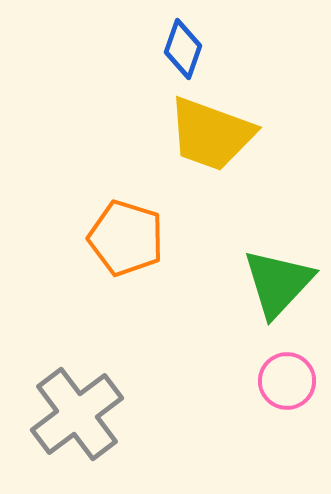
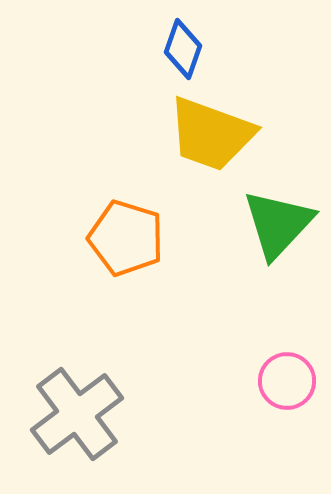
green triangle: moved 59 px up
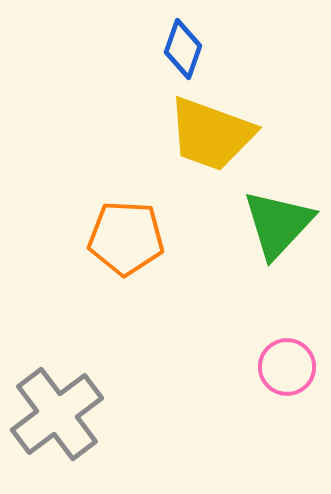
orange pentagon: rotated 14 degrees counterclockwise
pink circle: moved 14 px up
gray cross: moved 20 px left
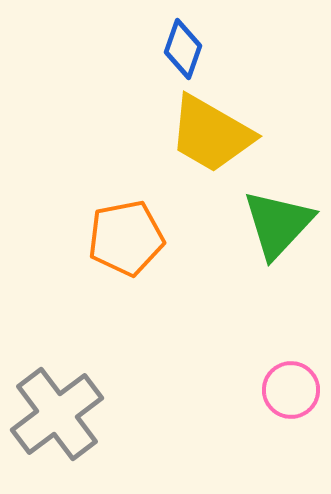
yellow trapezoid: rotated 10 degrees clockwise
orange pentagon: rotated 14 degrees counterclockwise
pink circle: moved 4 px right, 23 px down
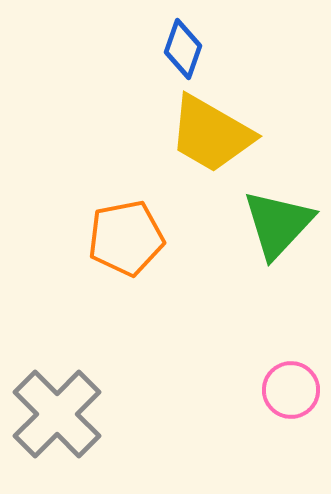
gray cross: rotated 8 degrees counterclockwise
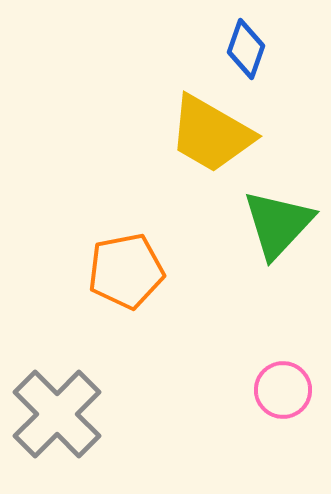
blue diamond: moved 63 px right
orange pentagon: moved 33 px down
pink circle: moved 8 px left
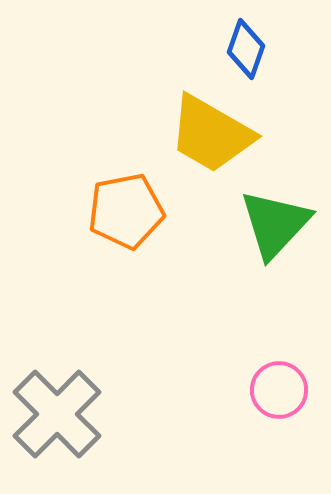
green triangle: moved 3 px left
orange pentagon: moved 60 px up
pink circle: moved 4 px left
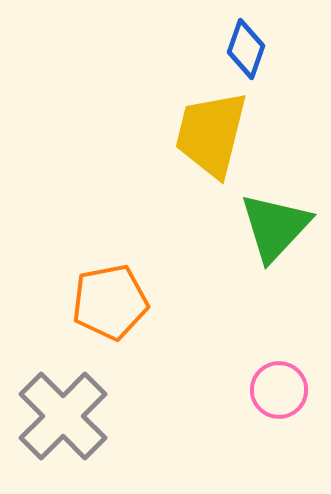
yellow trapezoid: rotated 74 degrees clockwise
orange pentagon: moved 16 px left, 91 px down
green triangle: moved 3 px down
gray cross: moved 6 px right, 2 px down
